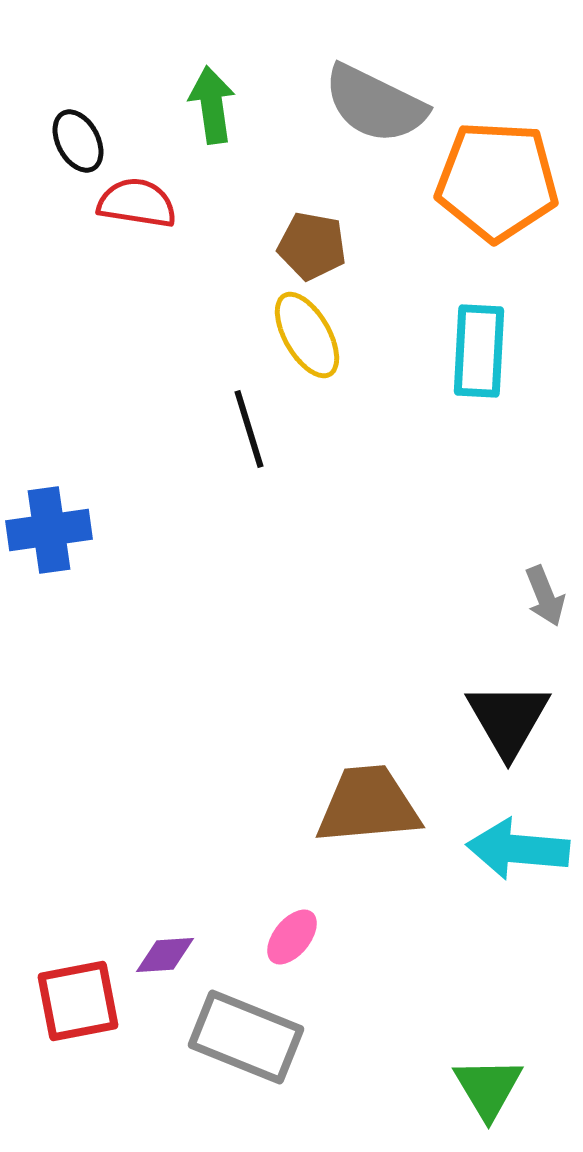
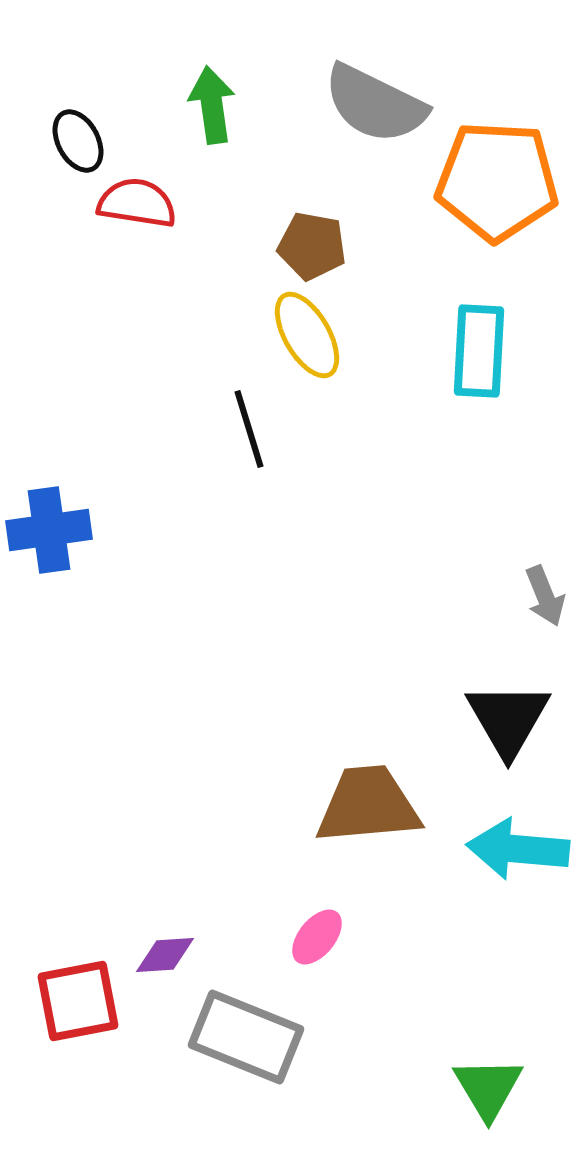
pink ellipse: moved 25 px right
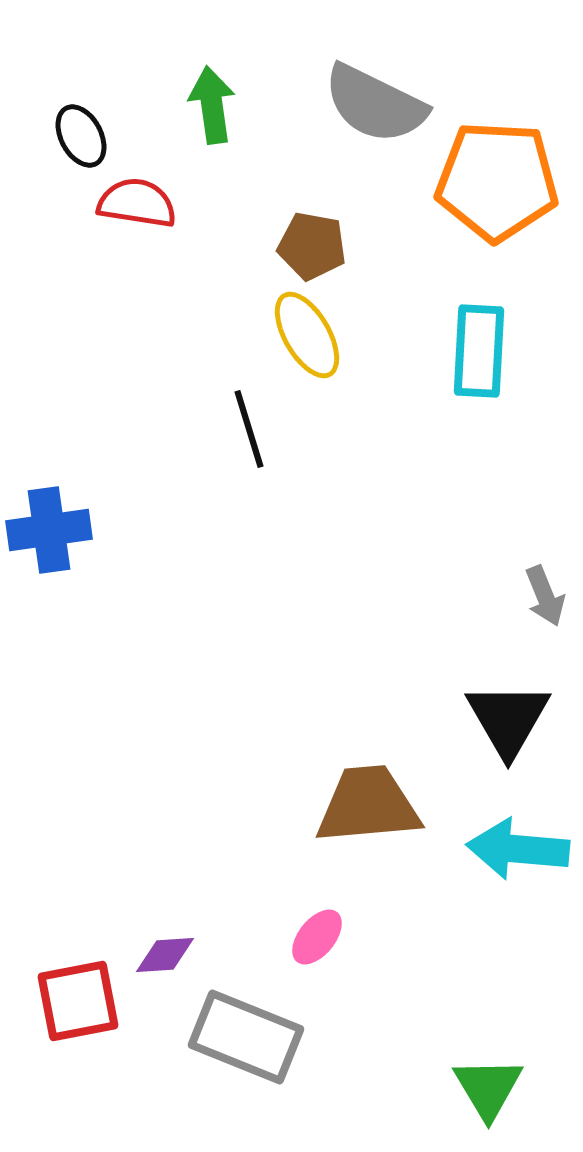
black ellipse: moved 3 px right, 5 px up
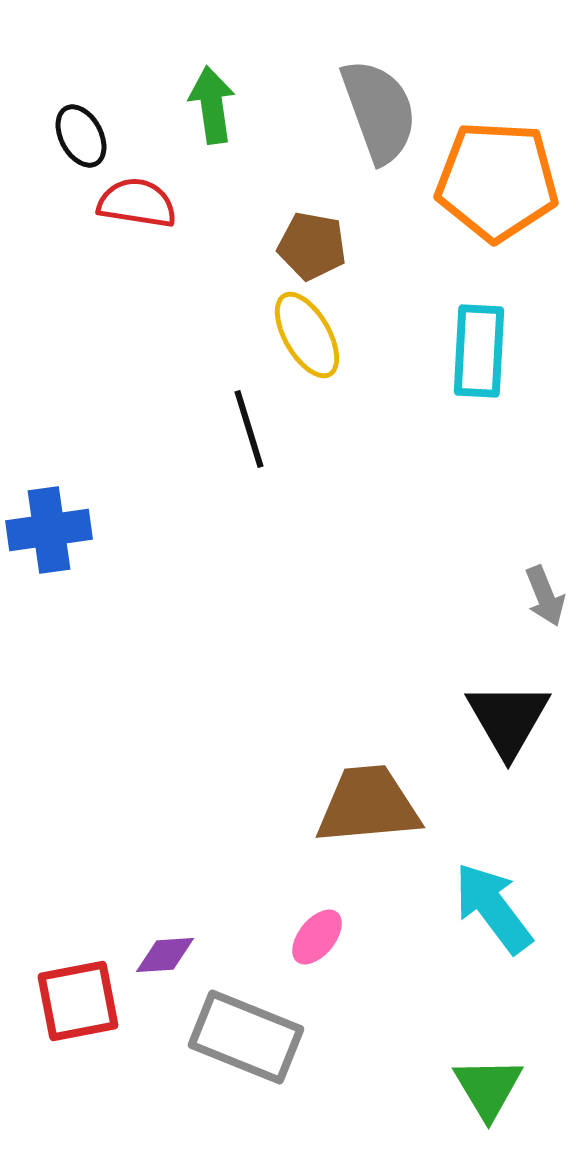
gray semicircle: moved 4 px right, 7 px down; rotated 136 degrees counterclockwise
cyan arrow: moved 25 px left, 59 px down; rotated 48 degrees clockwise
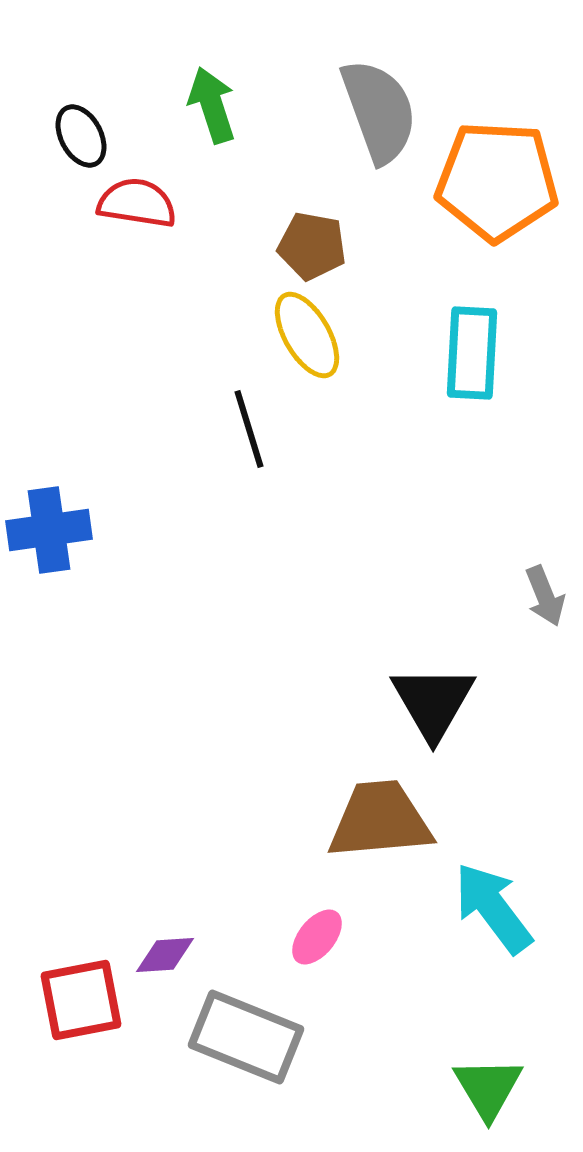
green arrow: rotated 10 degrees counterclockwise
cyan rectangle: moved 7 px left, 2 px down
black triangle: moved 75 px left, 17 px up
brown trapezoid: moved 12 px right, 15 px down
red square: moved 3 px right, 1 px up
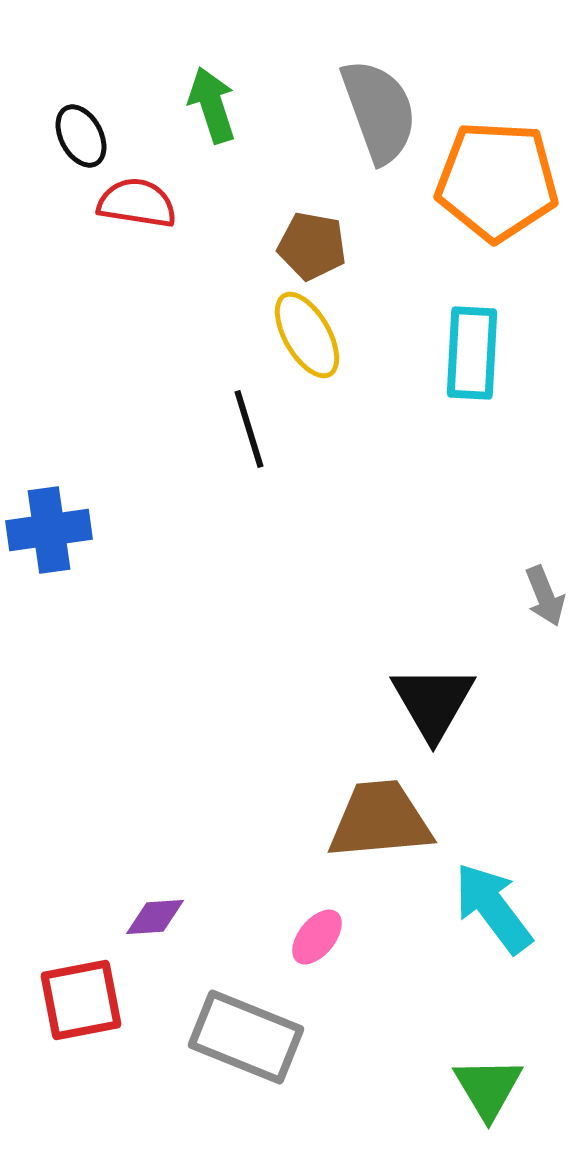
purple diamond: moved 10 px left, 38 px up
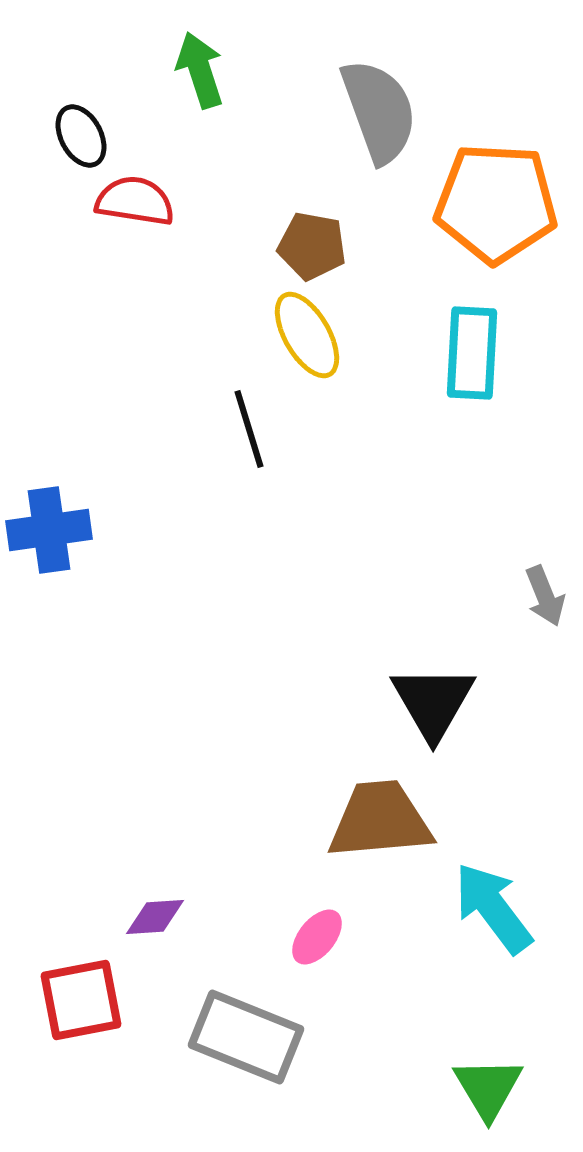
green arrow: moved 12 px left, 35 px up
orange pentagon: moved 1 px left, 22 px down
red semicircle: moved 2 px left, 2 px up
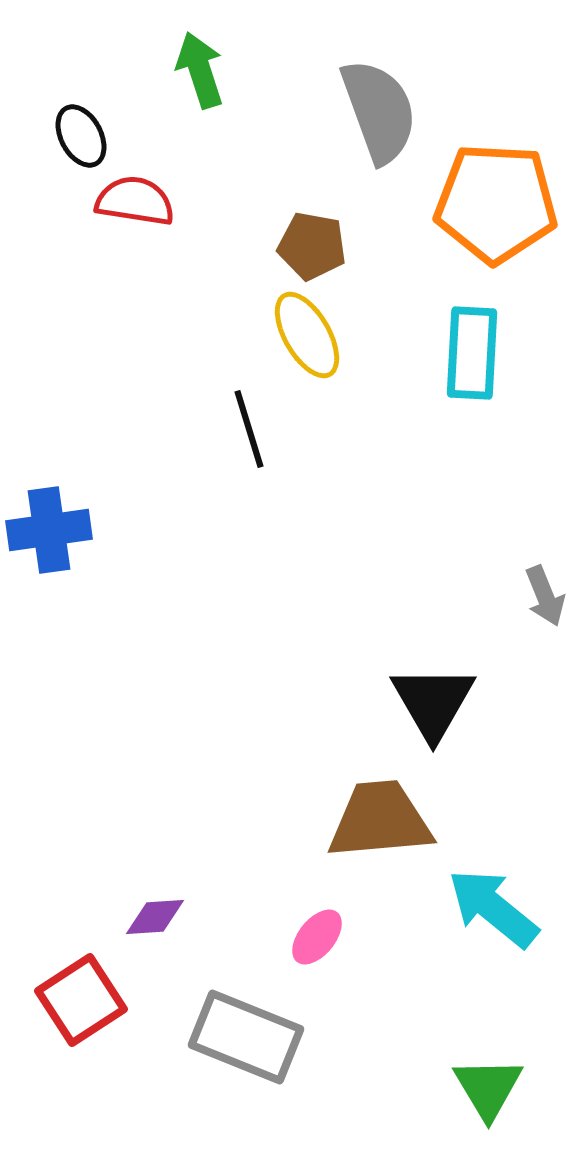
cyan arrow: rotated 14 degrees counterclockwise
red square: rotated 22 degrees counterclockwise
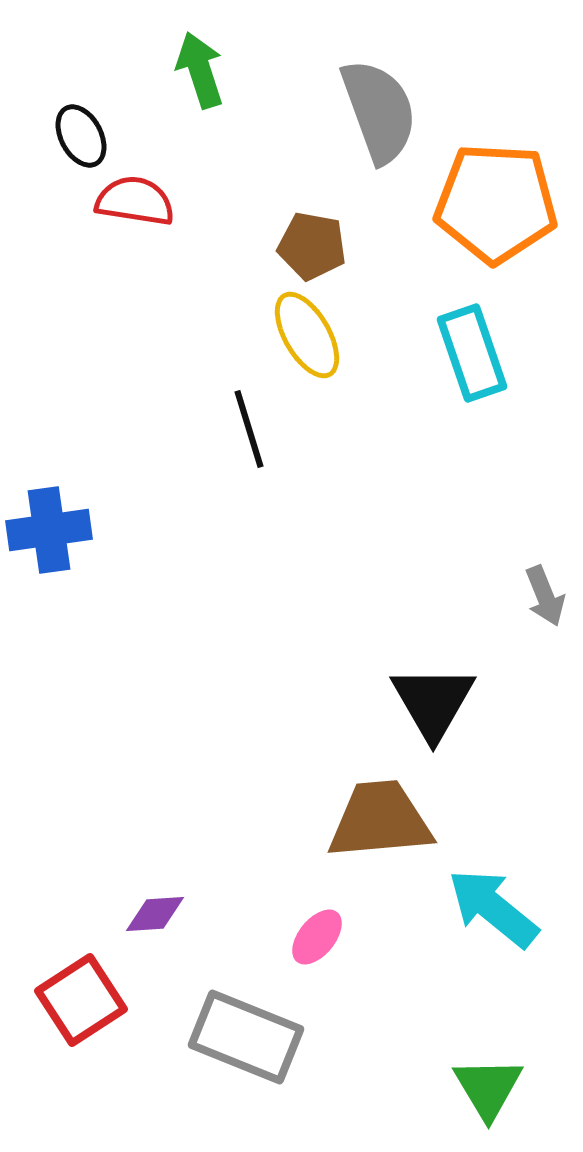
cyan rectangle: rotated 22 degrees counterclockwise
purple diamond: moved 3 px up
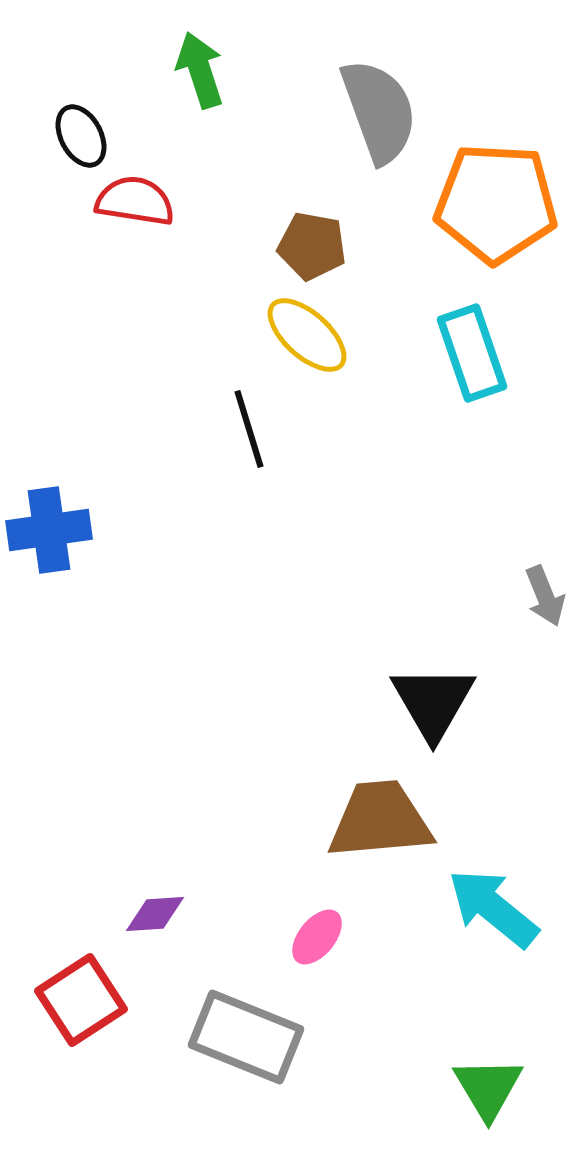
yellow ellipse: rotated 18 degrees counterclockwise
